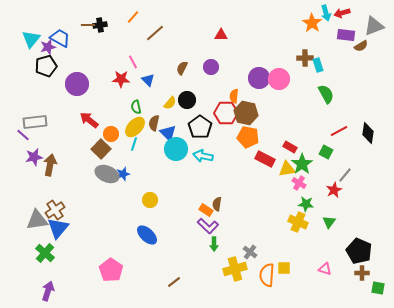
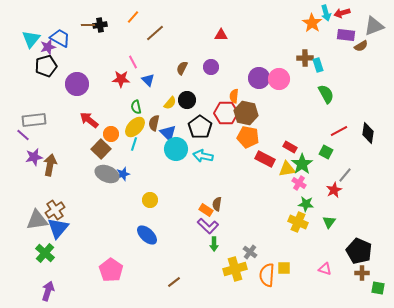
gray rectangle at (35, 122): moved 1 px left, 2 px up
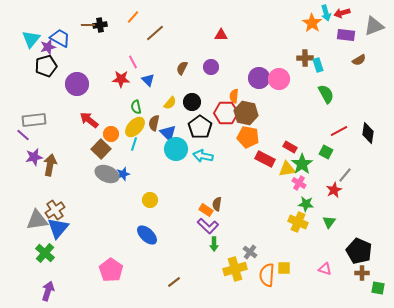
brown semicircle at (361, 46): moved 2 px left, 14 px down
black circle at (187, 100): moved 5 px right, 2 px down
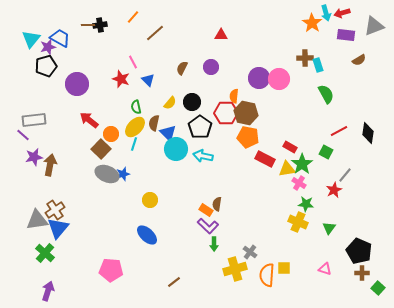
red star at (121, 79): rotated 18 degrees clockwise
green triangle at (329, 222): moved 6 px down
pink pentagon at (111, 270): rotated 30 degrees counterclockwise
green square at (378, 288): rotated 32 degrees clockwise
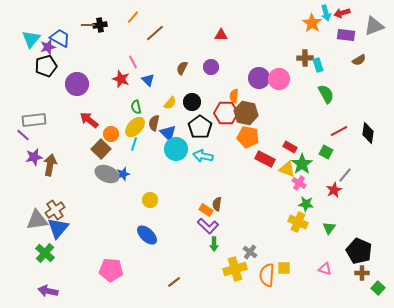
yellow triangle at (287, 169): rotated 30 degrees clockwise
purple arrow at (48, 291): rotated 96 degrees counterclockwise
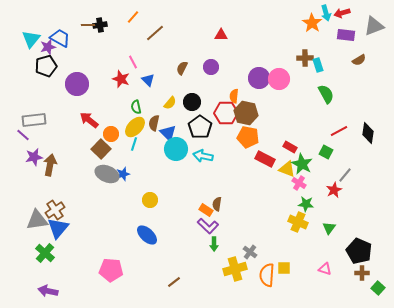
green star at (302, 164): rotated 10 degrees counterclockwise
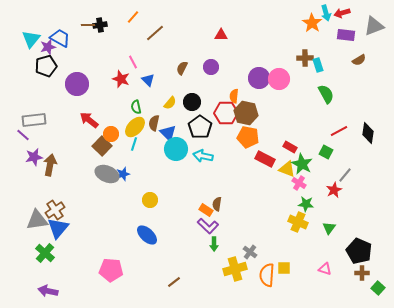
brown square at (101, 149): moved 1 px right, 3 px up
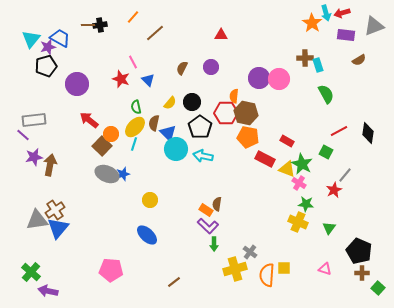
red rectangle at (290, 147): moved 3 px left, 6 px up
green cross at (45, 253): moved 14 px left, 19 px down
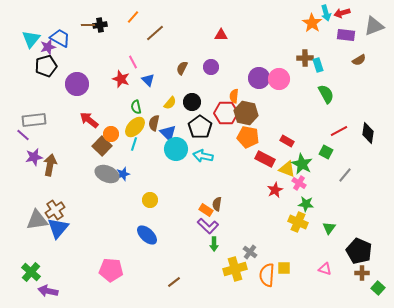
red star at (334, 190): moved 59 px left
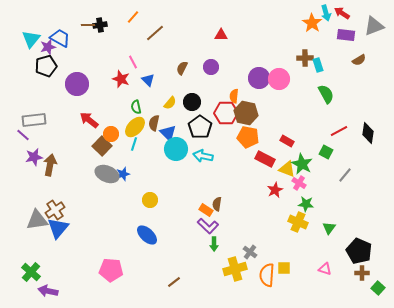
red arrow at (342, 13): rotated 49 degrees clockwise
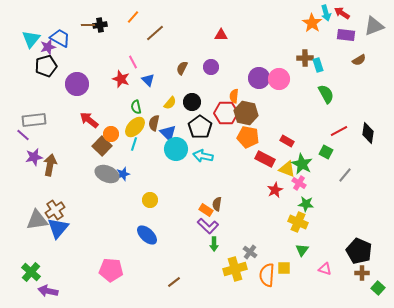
green triangle at (329, 228): moved 27 px left, 22 px down
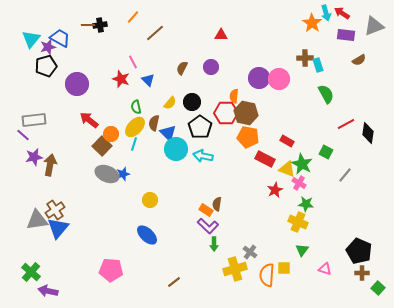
red line at (339, 131): moved 7 px right, 7 px up
